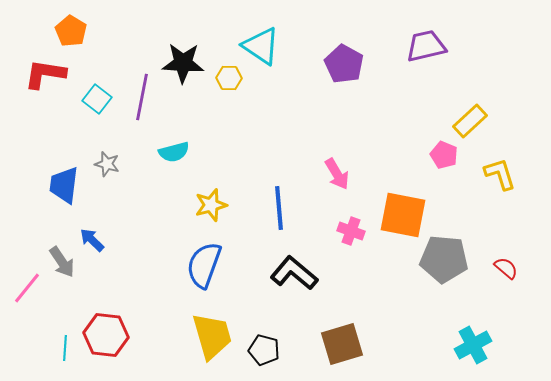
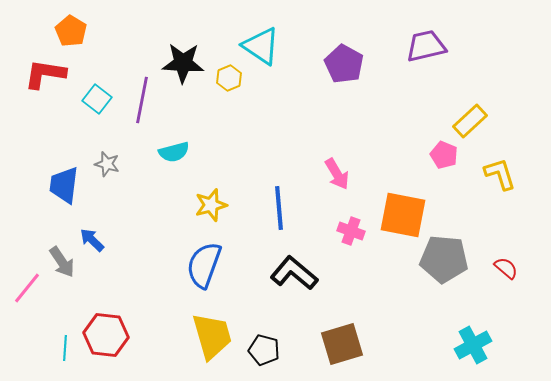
yellow hexagon: rotated 25 degrees counterclockwise
purple line: moved 3 px down
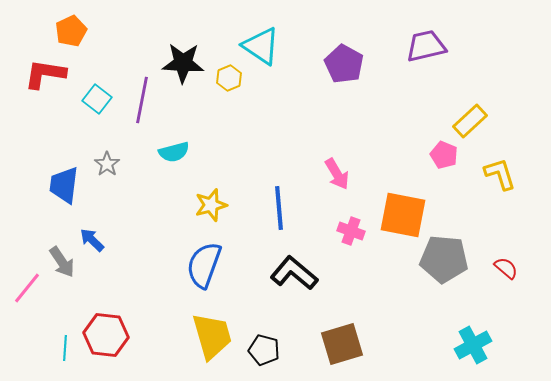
orange pentagon: rotated 16 degrees clockwise
gray star: rotated 20 degrees clockwise
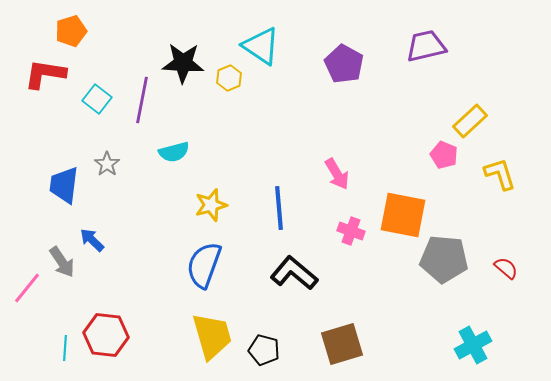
orange pentagon: rotated 8 degrees clockwise
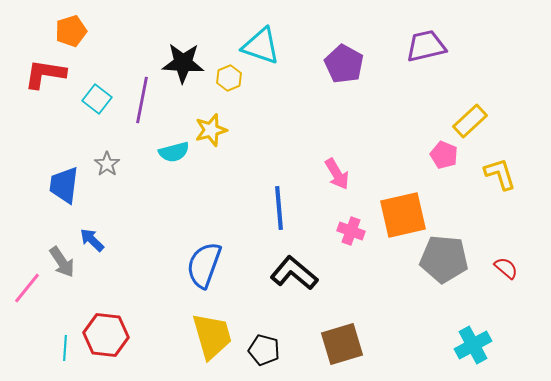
cyan triangle: rotated 15 degrees counterclockwise
yellow star: moved 75 px up
orange square: rotated 24 degrees counterclockwise
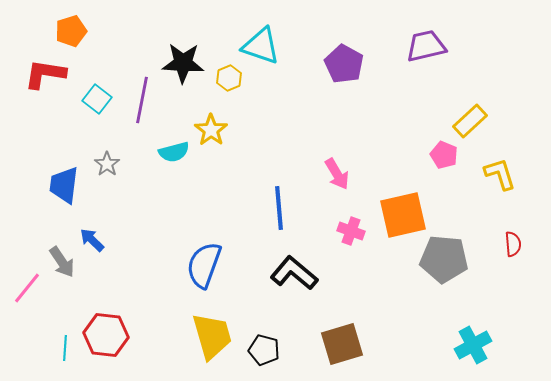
yellow star: rotated 20 degrees counterclockwise
red semicircle: moved 7 px right, 24 px up; rotated 45 degrees clockwise
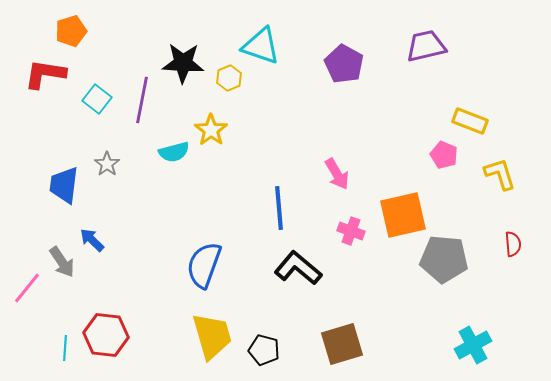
yellow rectangle: rotated 64 degrees clockwise
black L-shape: moved 4 px right, 5 px up
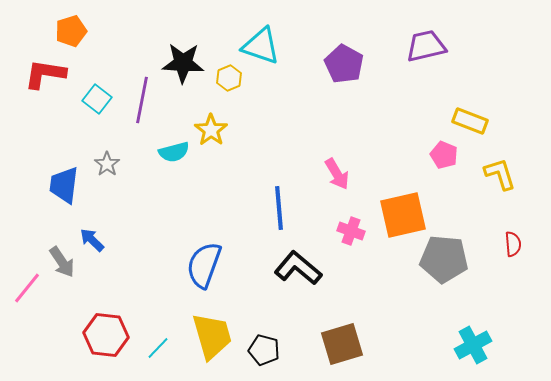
cyan line: moved 93 px right; rotated 40 degrees clockwise
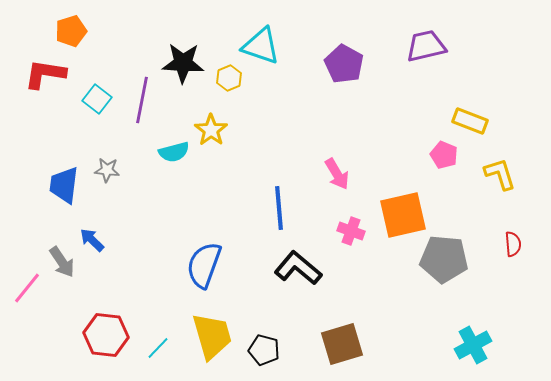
gray star: moved 6 px down; rotated 30 degrees counterclockwise
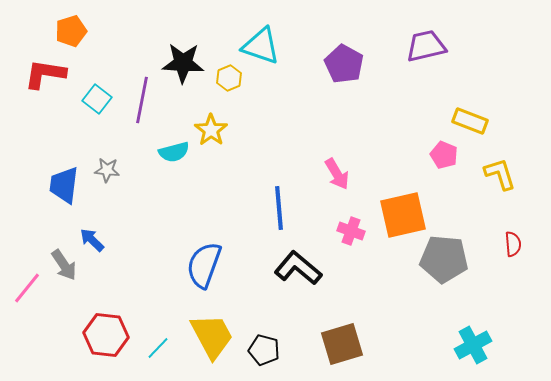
gray arrow: moved 2 px right, 3 px down
yellow trapezoid: rotated 12 degrees counterclockwise
